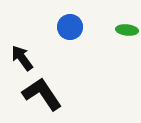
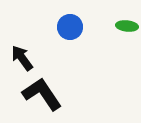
green ellipse: moved 4 px up
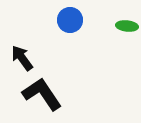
blue circle: moved 7 px up
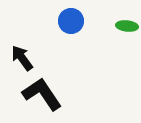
blue circle: moved 1 px right, 1 px down
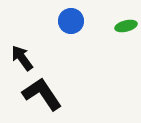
green ellipse: moved 1 px left; rotated 20 degrees counterclockwise
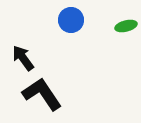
blue circle: moved 1 px up
black arrow: moved 1 px right
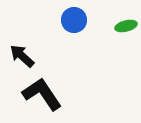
blue circle: moved 3 px right
black arrow: moved 1 px left, 2 px up; rotated 12 degrees counterclockwise
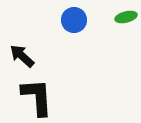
green ellipse: moved 9 px up
black L-shape: moved 5 px left, 3 px down; rotated 30 degrees clockwise
